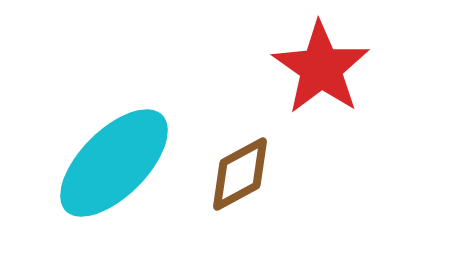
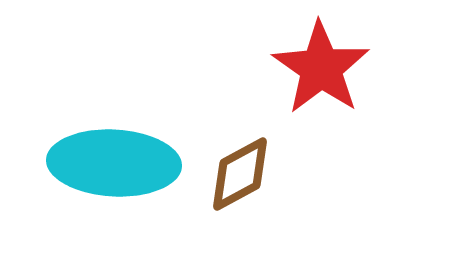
cyan ellipse: rotated 48 degrees clockwise
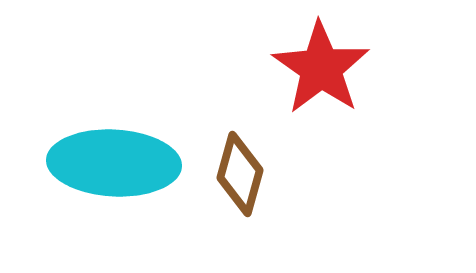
brown diamond: rotated 46 degrees counterclockwise
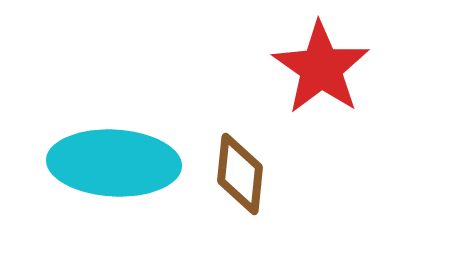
brown diamond: rotated 10 degrees counterclockwise
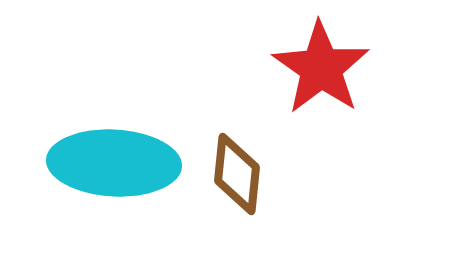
brown diamond: moved 3 px left
